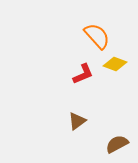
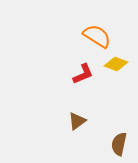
orange semicircle: rotated 16 degrees counterclockwise
yellow diamond: moved 1 px right
brown semicircle: moved 2 px right; rotated 50 degrees counterclockwise
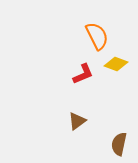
orange semicircle: rotated 32 degrees clockwise
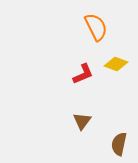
orange semicircle: moved 1 px left, 9 px up
brown triangle: moved 5 px right; rotated 18 degrees counterclockwise
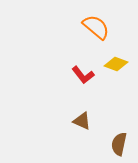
orange semicircle: rotated 24 degrees counterclockwise
red L-shape: moved 1 px down; rotated 75 degrees clockwise
brown triangle: rotated 42 degrees counterclockwise
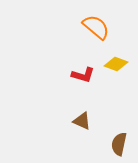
red L-shape: rotated 35 degrees counterclockwise
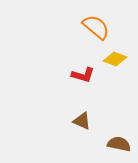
yellow diamond: moved 1 px left, 5 px up
brown semicircle: rotated 90 degrees clockwise
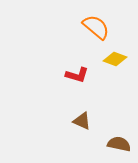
red L-shape: moved 6 px left
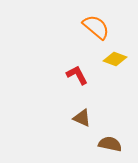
red L-shape: rotated 135 degrees counterclockwise
brown triangle: moved 3 px up
brown semicircle: moved 9 px left
